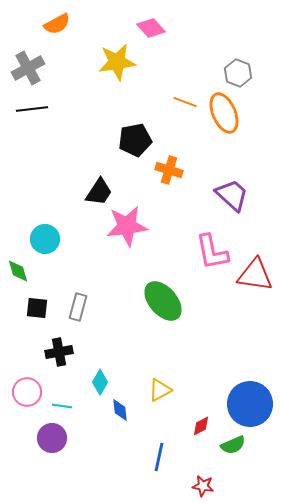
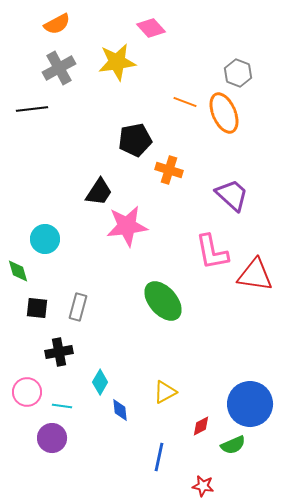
gray cross: moved 31 px right
yellow triangle: moved 5 px right, 2 px down
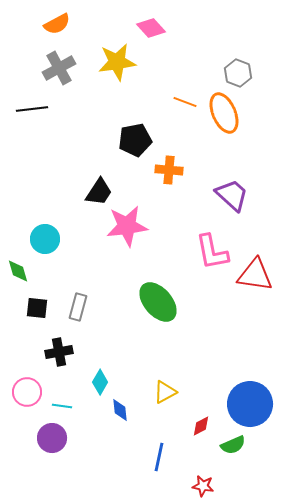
orange cross: rotated 12 degrees counterclockwise
green ellipse: moved 5 px left, 1 px down
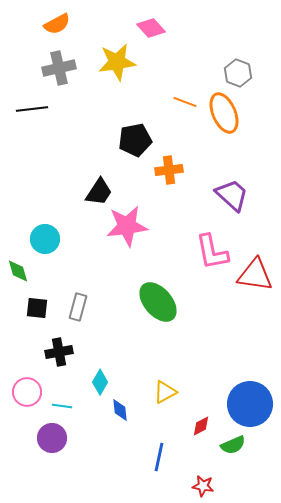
gray cross: rotated 16 degrees clockwise
orange cross: rotated 12 degrees counterclockwise
